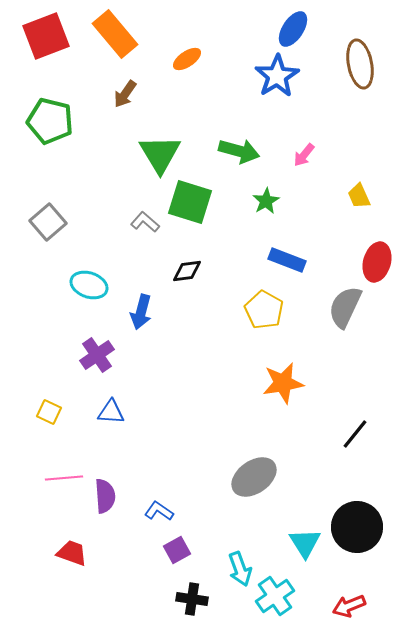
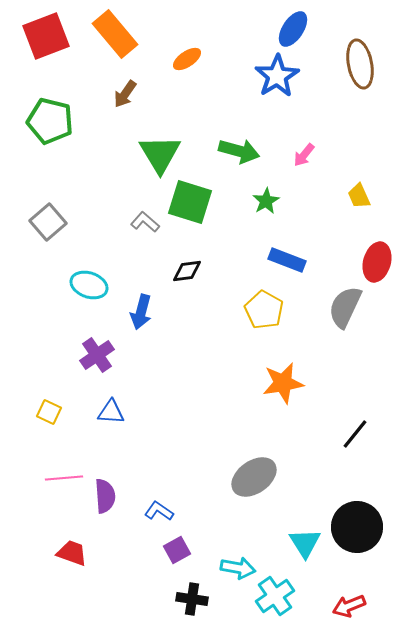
cyan arrow: moved 2 px left, 1 px up; rotated 60 degrees counterclockwise
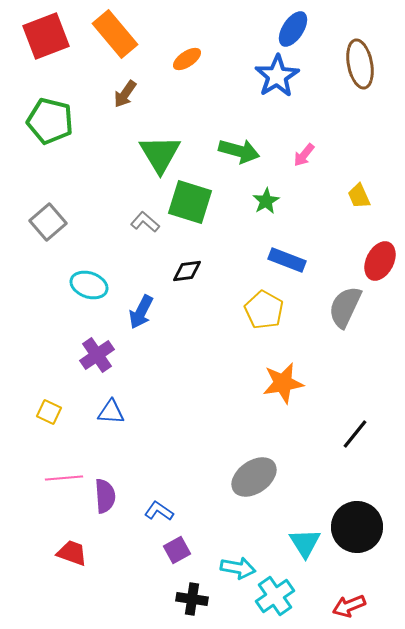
red ellipse: moved 3 px right, 1 px up; rotated 12 degrees clockwise
blue arrow: rotated 12 degrees clockwise
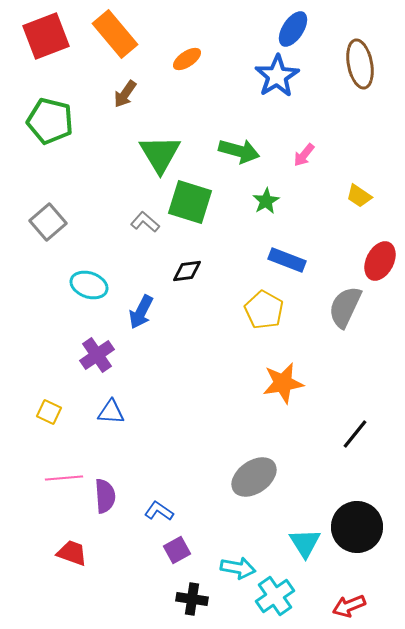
yellow trapezoid: rotated 32 degrees counterclockwise
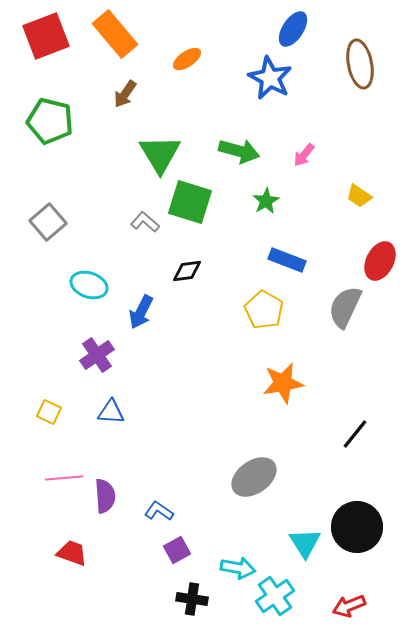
blue star: moved 7 px left, 2 px down; rotated 12 degrees counterclockwise
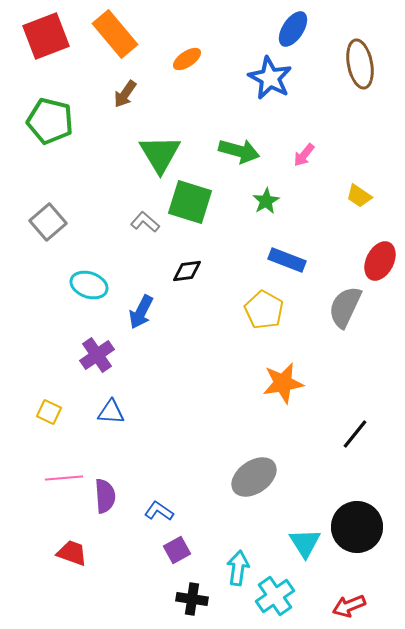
cyan arrow: rotated 92 degrees counterclockwise
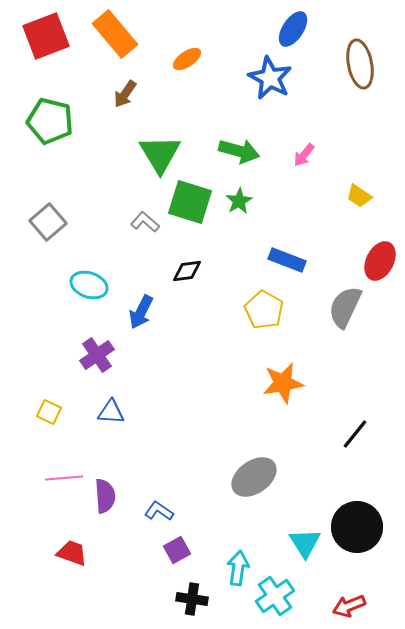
green star: moved 27 px left
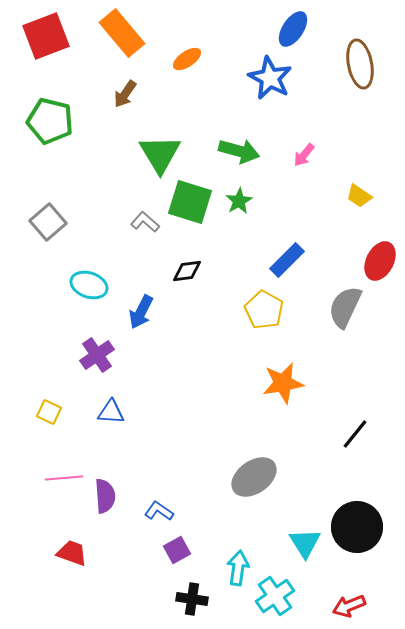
orange rectangle: moved 7 px right, 1 px up
blue rectangle: rotated 66 degrees counterclockwise
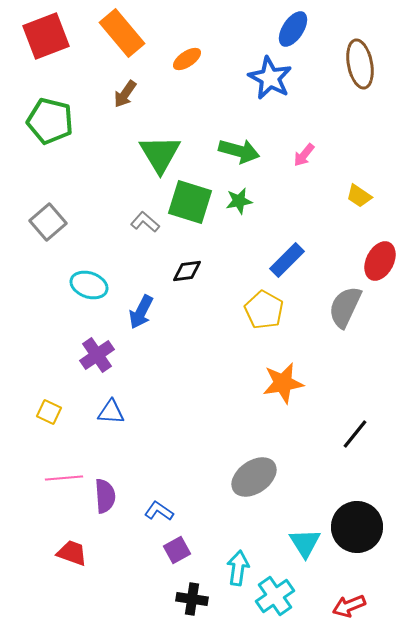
green star: rotated 20 degrees clockwise
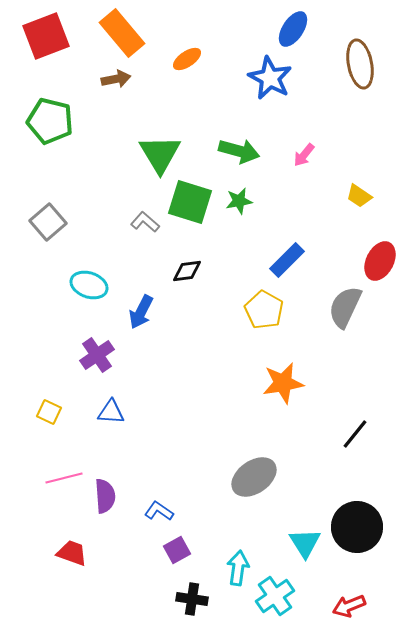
brown arrow: moved 9 px left, 15 px up; rotated 136 degrees counterclockwise
pink line: rotated 9 degrees counterclockwise
